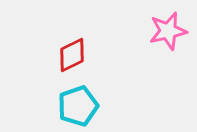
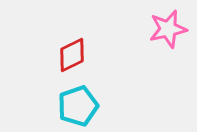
pink star: moved 2 px up
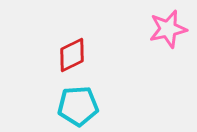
cyan pentagon: rotated 15 degrees clockwise
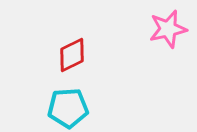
cyan pentagon: moved 10 px left, 2 px down
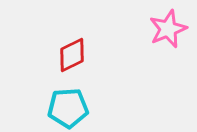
pink star: rotated 9 degrees counterclockwise
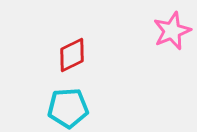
pink star: moved 4 px right, 2 px down
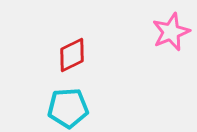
pink star: moved 1 px left, 1 px down
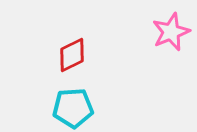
cyan pentagon: moved 5 px right
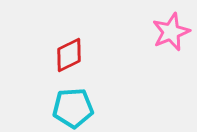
red diamond: moved 3 px left
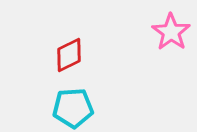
pink star: rotated 15 degrees counterclockwise
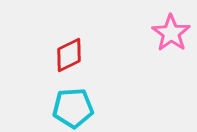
pink star: moved 1 px down
